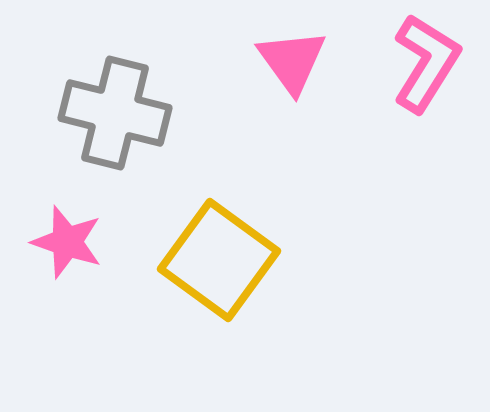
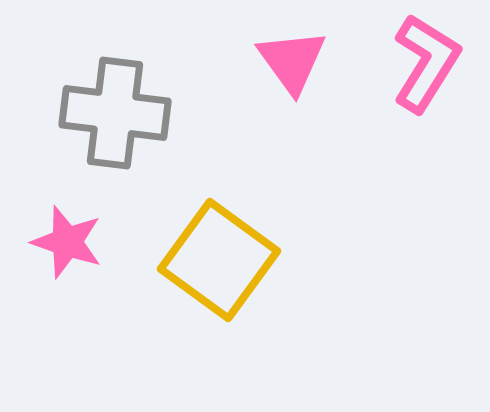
gray cross: rotated 7 degrees counterclockwise
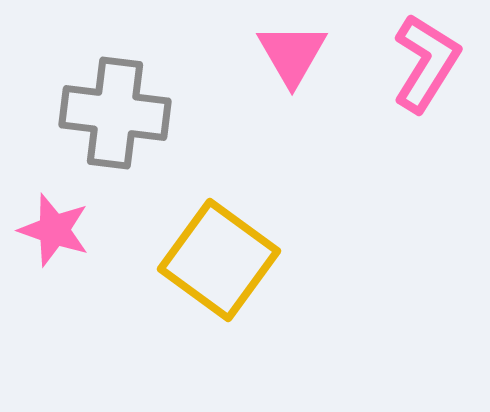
pink triangle: moved 7 px up; rotated 6 degrees clockwise
pink star: moved 13 px left, 12 px up
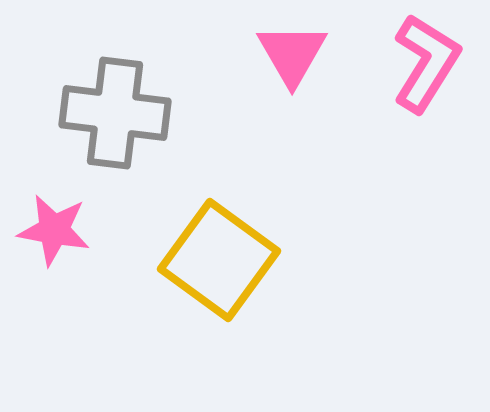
pink star: rotated 8 degrees counterclockwise
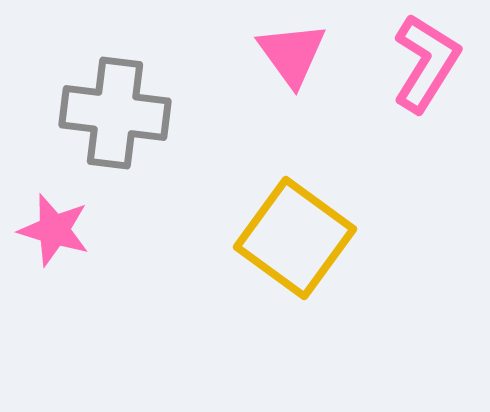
pink triangle: rotated 6 degrees counterclockwise
pink star: rotated 6 degrees clockwise
yellow square: moved 76 px right, 22 px up
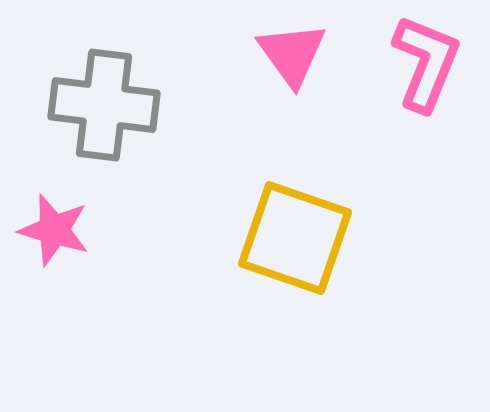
pink L-shape: rotated 10 degrees counterclockwise
gray cross: moved 11 px left, 8 px up
yellow square: rotated 17 degrees counterclockwise
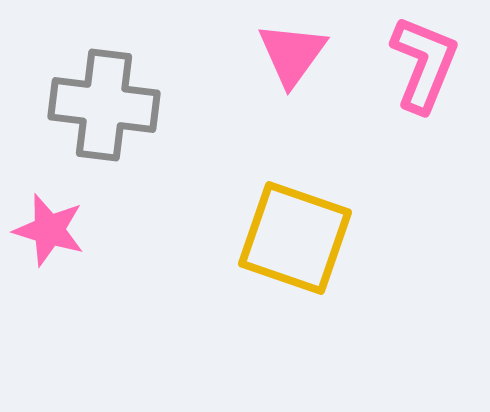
pink triangle: rotated 12 degrees clockwise
pink L-shape: moved 2 px left, 1 px down
pink star: moved 5 px left
